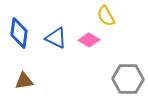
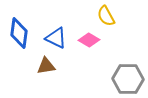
brown triangle: moved 22 px right, 15 px up
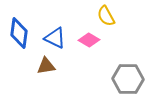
blue triangle: moved 1 px left
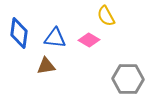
blue triangle: rotated 20 degrees counterclockwise
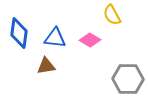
yellow semicircle: moved 6 px right, 1 px up
pink diamond: moved 1 px right
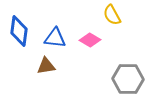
blue diamond: moved 2 px up
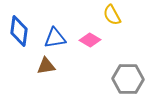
blue triangle: rotated 15 degrees counterclockwise
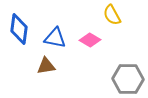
blue diamond: moved 2 px up
blue triangle: rotated 20 degrees clockwise
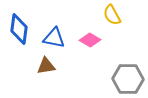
blue triangle: moved 1 px left
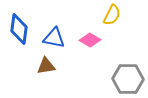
yellow semicircle: rotated 125 degrees counterclockwise
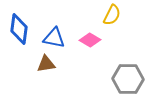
brown triangle: moved 2 px up
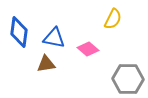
yellow semicircle: moved 1 px right, 4 px down
blue diamond: moved 3 px down
pink diamond: moved 2 px left, 9 px down; rotated 10 degrees clockwise
